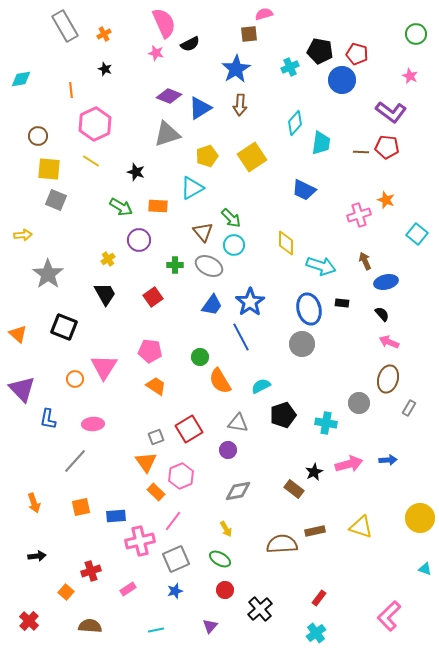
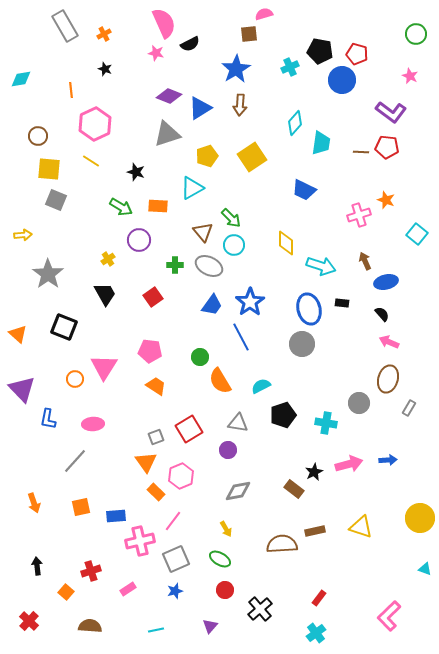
black arrow at (37, 556): moved 10 px down; rotated 90 degrees counterclockwise
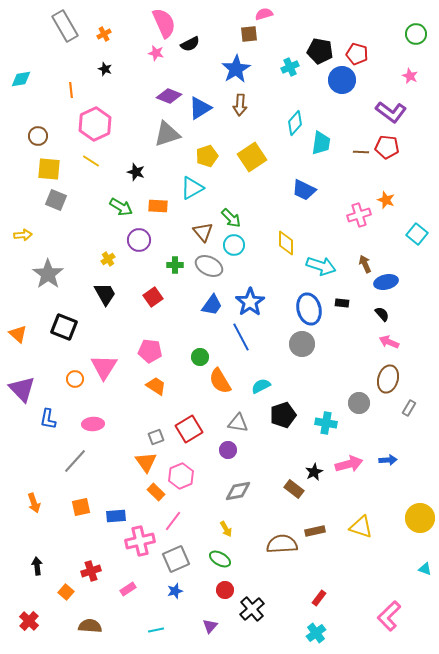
brown arrow at (365, 261): moved 3 px down
black cross at (260, 609): moved 8 px left
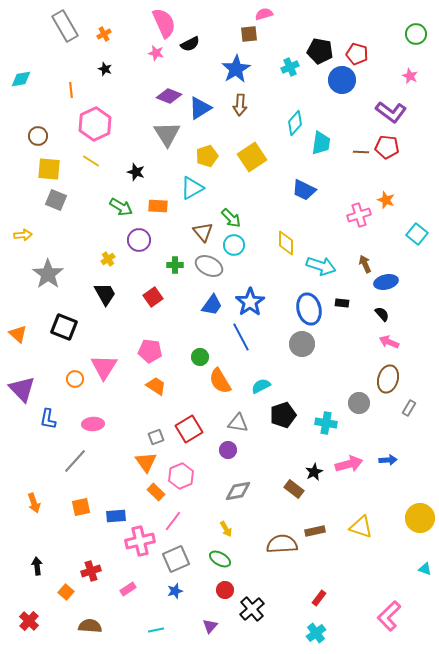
gray triangle at (167, 134): rotated 44 degrees counterclockwise
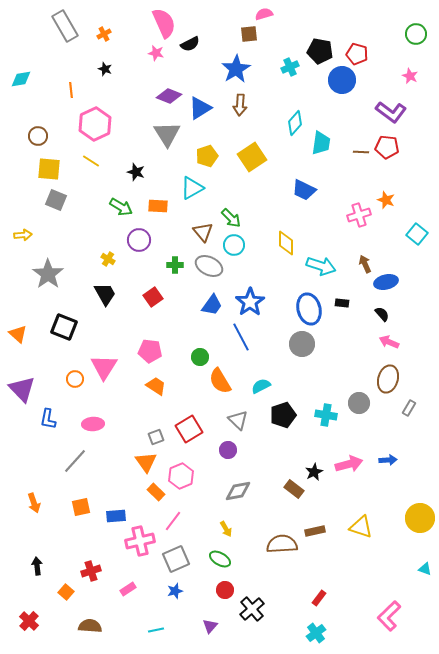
yellow cross at (108, 259): rotated 24 degrees counterclockwise
gray triangle at (238, 423): moved 3 px up; rotated 35 degrees clockwise
cyan cross at (326, 423): moved 8 px up
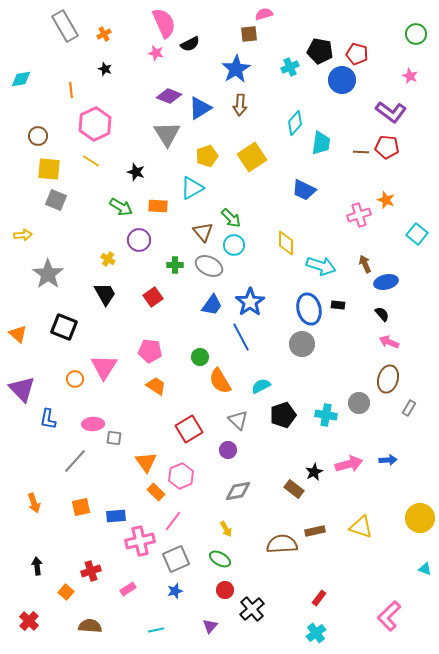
black rectangle at (342, 303): moved 4 px left, 2 px down
gray square at (156, 437): moved 42 px left, 1 px down; rotated 28 degrees clockwise
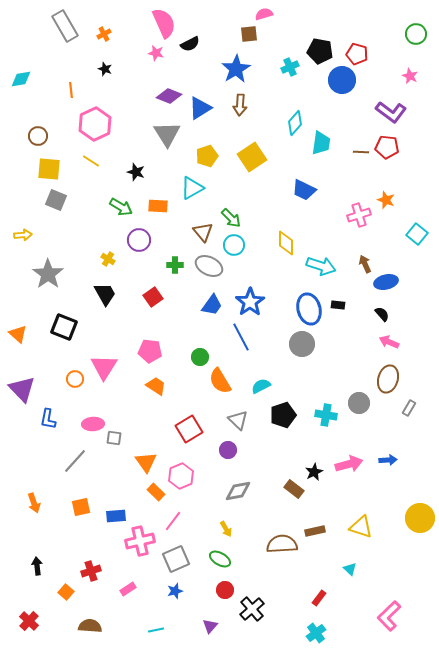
cyan triangle at (425, 569): moved 75 px left; rotated 24 degrees clockwise
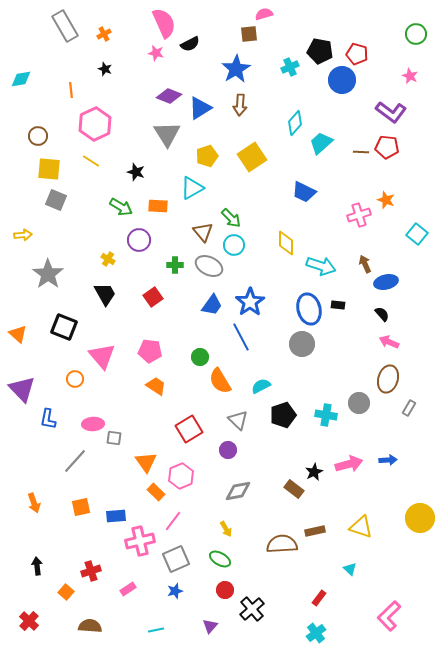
cyan trapezoid at (321, 143): rotated 140 degrees counterclockwise
blue trapezoid at (304, 190): moved 2 px down
pink triangle at (104, 367): moved 2 px left, 11 px up; rotated 12 degrees counterclockwise
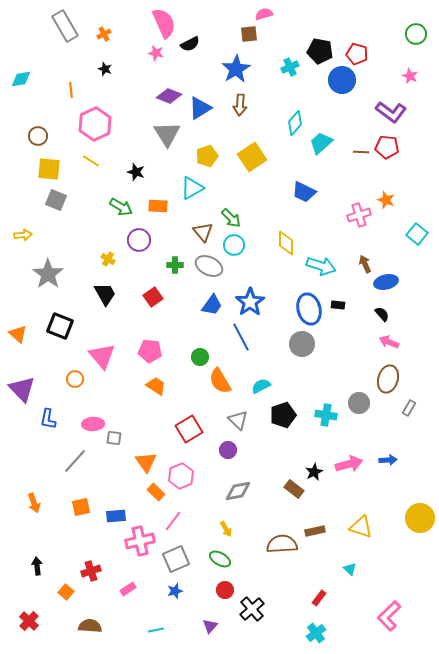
black square at (64, 327): moved 4 px left, 1 px up
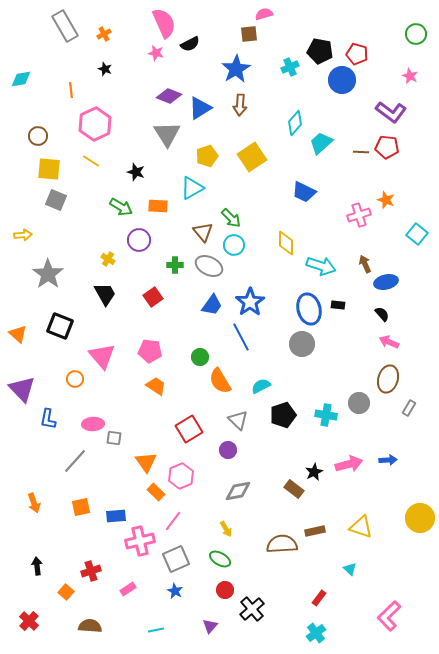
blue star at (175, 591): rotated 28 degrees counterclockwise
